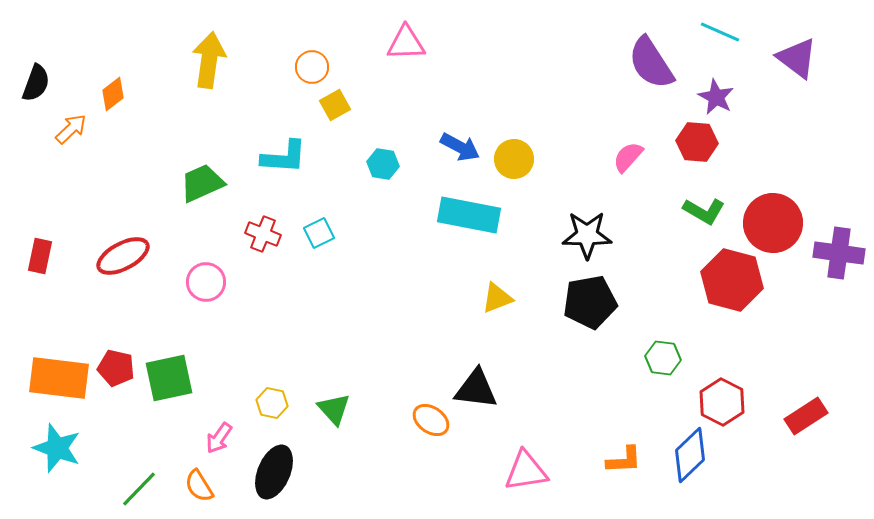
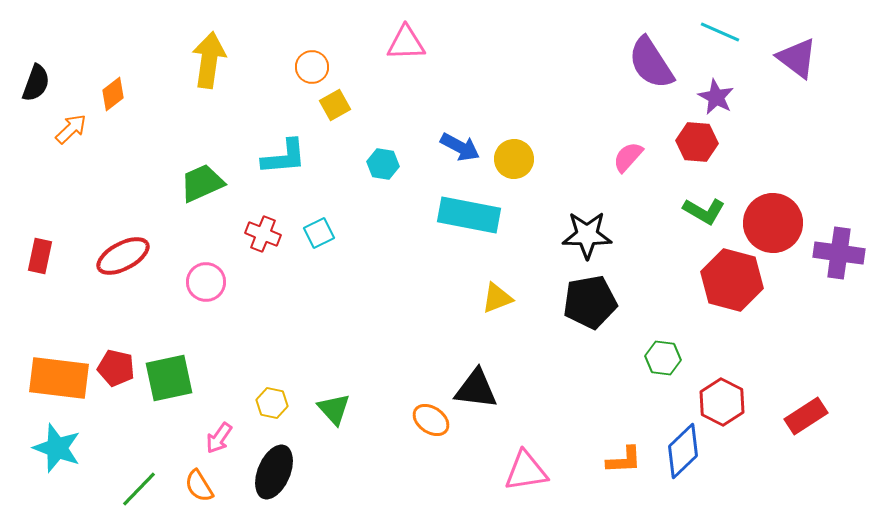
cyan L-shape at (284, 157): rotated 9 degrees counterclockwise
blue diamond at (690, 455): moved 7 px left, 4 px up
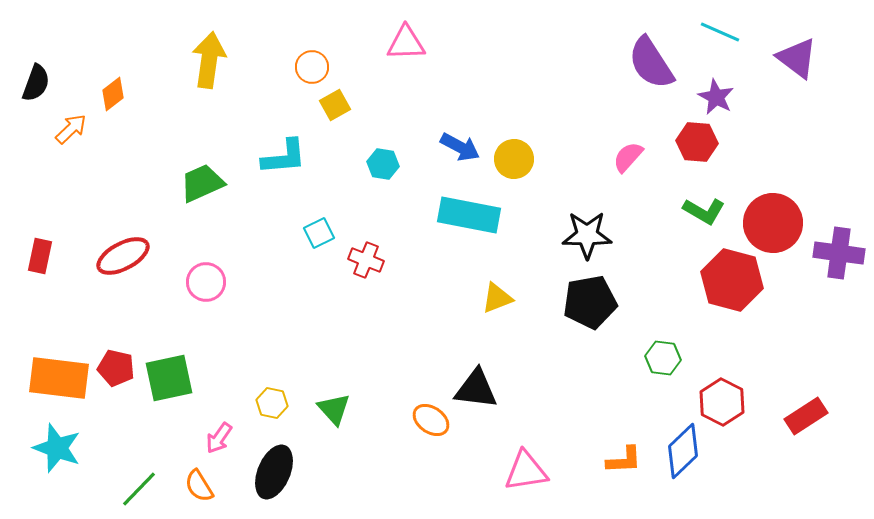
red cross at (263, 234): moved 103 px right, 26 px down
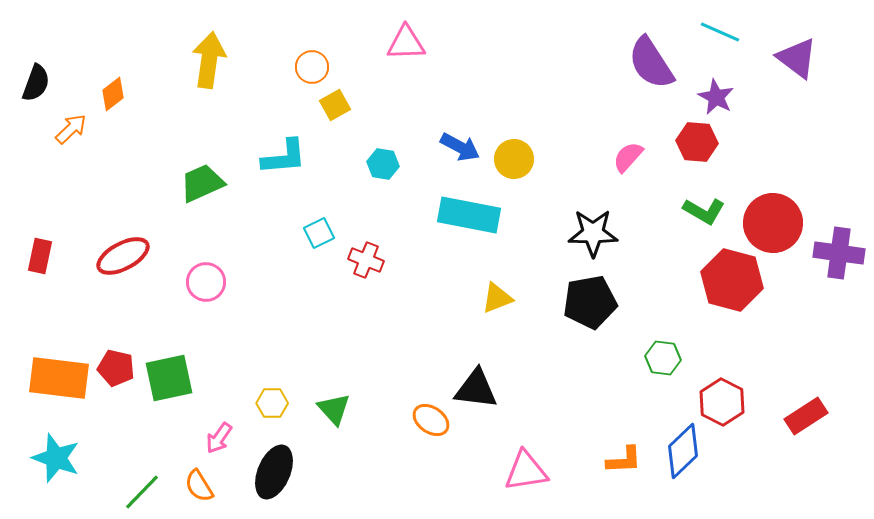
black star at (587, 235): moved 6 px right, 2 px up
yellow hexagon at (272, 403): rotated 12 degrees counterclockwise
cyan star at (57, 448): moved 1 px left, 10 px down
green line at (139, 489): moved 3 px right, 3 px down
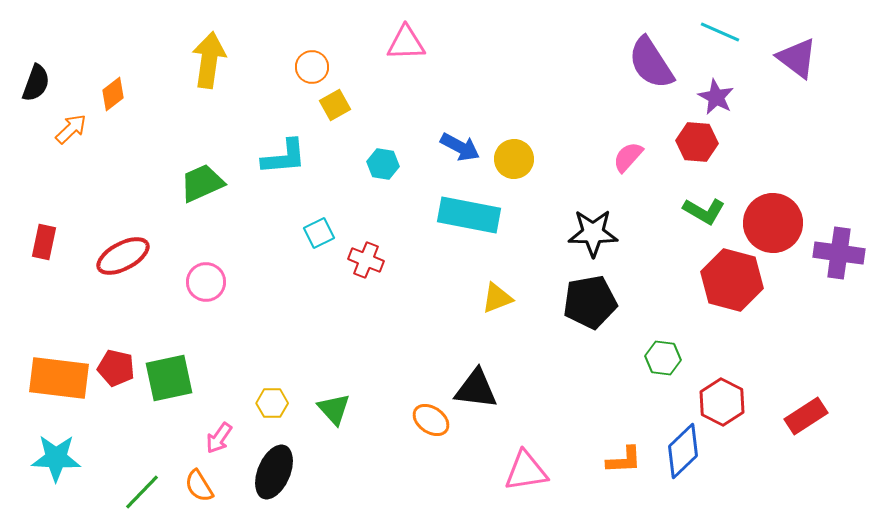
red rectangle at (40, 256): moved 4 px right, 14 px up
cyan star at (56, 458): rotated 18 degrees counterclockwise
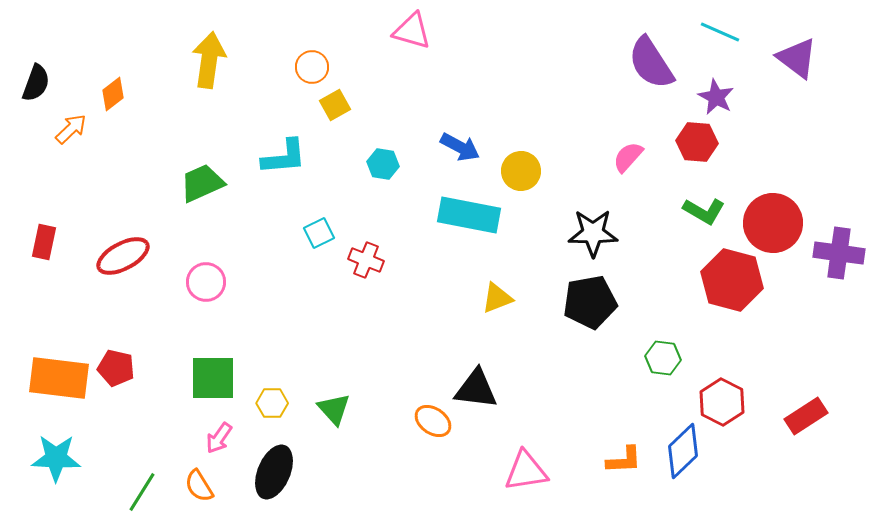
pink triangle at (406, 43): moved 6 px right, 12 px up; rotated 18 degrees clockwise
yellow circle at (514, 159): moved 7 px right, 12 px down
green square at (169, 378): moved 44 px right; rotated 12 degrees clockwise
orange ellipse at (431, 420): moved 2 px right, 1 px down
green line at (142, 492): rotated 12 degrees counterclockwise
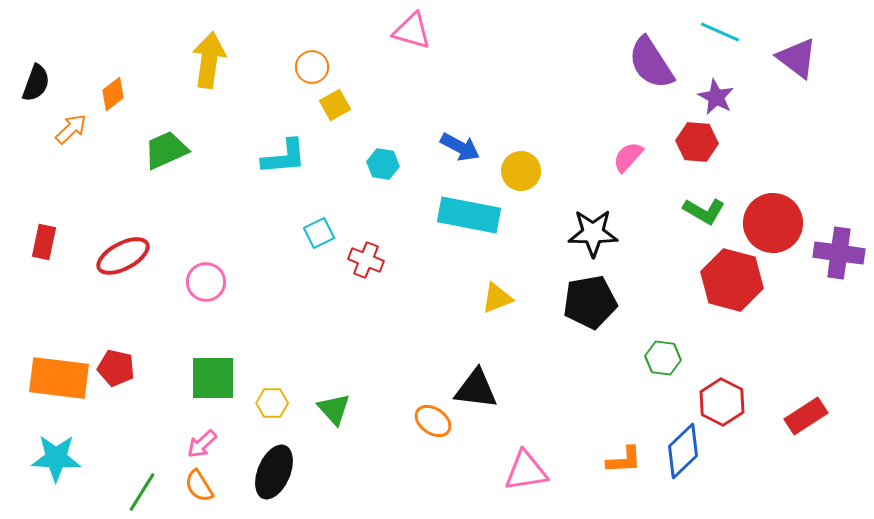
green trapezoid at (202, 183): moved 36 px left, 33 px up
pink arrow at (219, 438): moved 17 px left, 6 px down; rotated 12 degrees clockwise
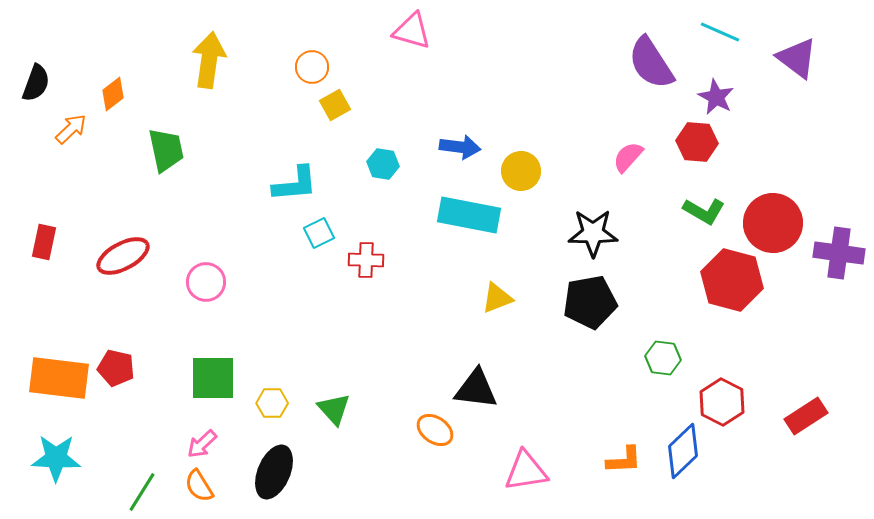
blue arrow at (460, 147): rotated 21 degrees counterclockwise
green trapezoid at (166, 150): rotated 102 degrees clockwise
cyan L-shape at (284, 157): moved 11 px right, 27 px down
red cross at (366, 260): rotated 20 degrees counterclockwise
orange ellipse at (433, 421): moved 2 px right, 9 px down
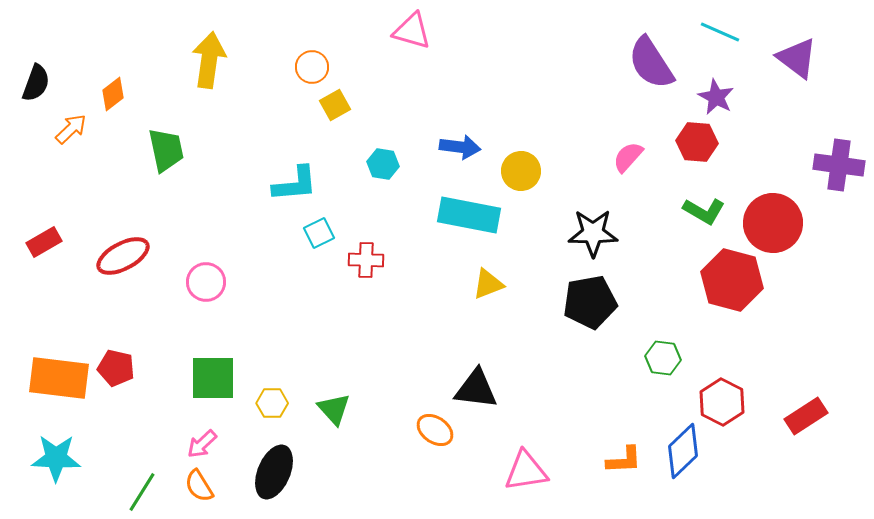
red rectangle at (44, 242): rotated 48 degrees clockwise
purple cross at (839, 253): moved 88 px up
yellow triangle at (497, 298): moved 9 px left, 14 px up
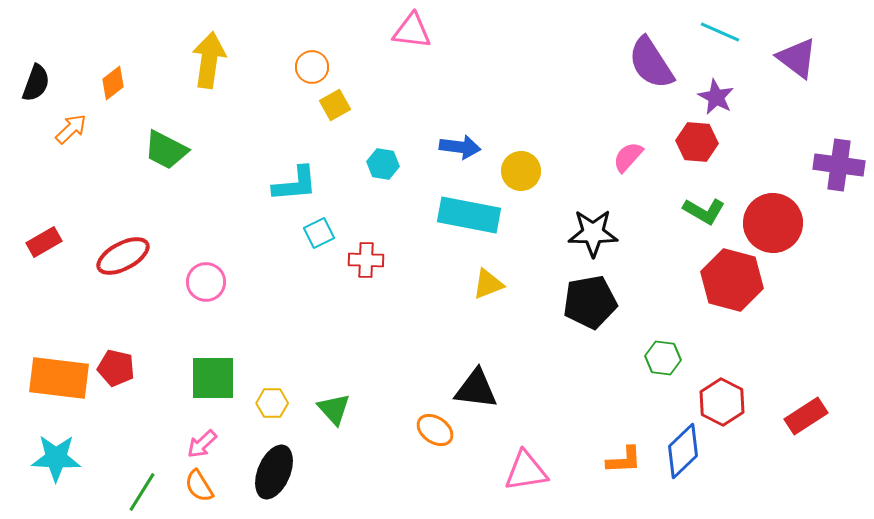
pink triangle at (412, 31): rotated 9 degrees counterclockwise
orange diamond at (113, 94): moved 11 px up
green trapezoid at (166, 150): rotated 129 degrees clockwise
